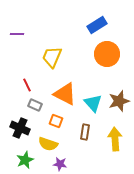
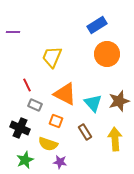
purple line: moved 4 px left, 2 px up
brown rectangle: rotated 42 degrees counterclockwise
purple star: moved 2 px up
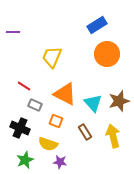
red line: moved 3 px left, 1 px down; rotated 32 degrees counterclockwise
yellow arrow: moved 2 px left, 3 px up; rotated 10 degrees counterclockwise
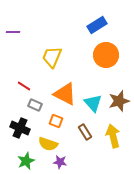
orange circle: moved 1 px left, 1 px down
green star: moved 1 px right, 1 px down
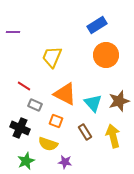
purple star: moved 5 px right
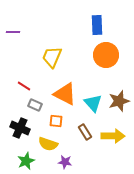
blue rectangle: rotated 60 degrees counterclockwise
orange square: rotated 16 degrees counterclockwise
yellow arrow: rotated 105 degrees clockwise
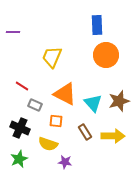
red line: moved 2 px left
green star: moved 7 px left, 2 px up
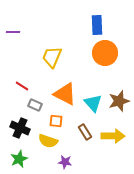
orange circle: moved 1 px left, 2 px up
yellow semicircle: moved 3 px up
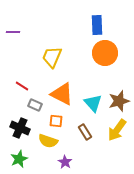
orange triangle: moved 3 px left
yellow arrow: moved 4 px right, 6 px up; rotated 125 degrees clockwise
purple star: rotated 24 degrees clockwise
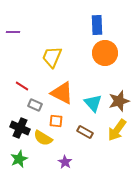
orange triangle: moved 1 px up
brown rectangle: rotated 28 degrees counterclockwise
yellow semicircle: moved 5 px left, 3 px up; rotated 12 degrees clockwise
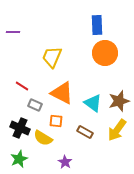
cyan triangle: rotated 12 degrees counterclockwise
